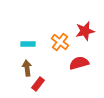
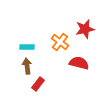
red star: moved 2 px up
cyan rectangle: moved 1 px left, 3 px down
red semicircle: rotated 30 degrees clockwise
brown arrow: moved 2 px up
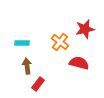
cyan rectangle: moved 5 px left, 4 px up
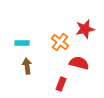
red rectangle: moved 23 px right; rotated 16 degrees counterclockwise
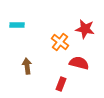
red star: rotated 24 degrees clockwise
cyan rectangle: moved 5 px left, 18 px up
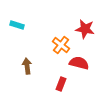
cyan rectangle: rotated 16 degrees clockwise
orange cross: moved 1 px right, 3 px down
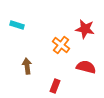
red semicircle: moved 7 px right, 4 px down
red rectangle: moved 6 px left, 2 px down
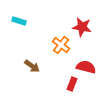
cyan rectangle: moved 2 px right, 4 px up
red star: moved 3 px left, 2 px up
brown arrow: moved 5 px right; rotated 133 degrees clockwise
red rectangle: moved 17 px right, 2 px up
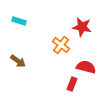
brown arrow: moved 14 px left, 5 px up
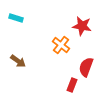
cyan rectangle: moved 3 px left, 3 px up
red star: moved 1 px up
red semicircle: rotated 84 degrees counterclockwise
red rectangle: moved 1 px down
